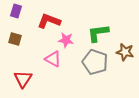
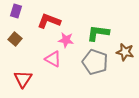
green L-shape: rotated 15 degrees clockwise
brown square: rotated 24 degrees clockwise
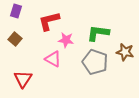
red L-shape: rotated 35 degrees counterclockwise
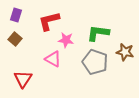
purple rectangle: moved 4 px down
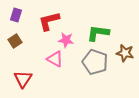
brown square: moved 2 px down; rotated 16 degrees clockwise
brown star: moved 1 px down
pink triangle: moved 2 px right
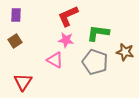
purple rectangle: rotated 16 degrees counterclockwise
red L-shape: moved 19 px right, 5 px up; rotated 10 degrees counterclockwise
brown star: moved 1 px up
pink triangle: moved 1 px down
red triangle: moved 3 px down
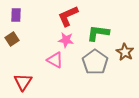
brown square: moved 3 px left, 2 px up
brown star: rotated 18 degrees clockwise
gray pentagon: rotated 15 degrees clockwise
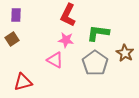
red L-shape: moved 1 px up; rotated 40 degrees counterclockwise
brown star: moved 1 px down
gray pentagon: moved 1 px down
red triangle: rotated 42 degrees clockwise
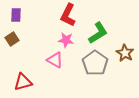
green L-shape: rotated 140 degrees clockwise
